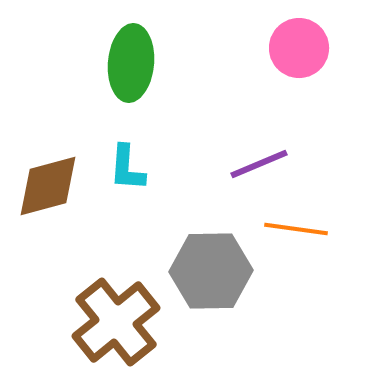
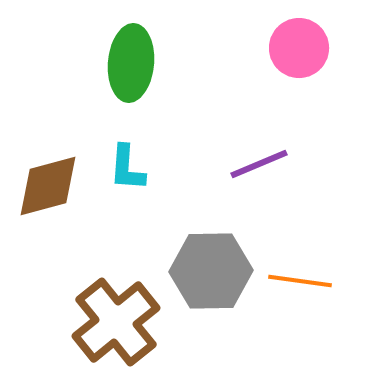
orange line: moved 4 px right, 52 px down
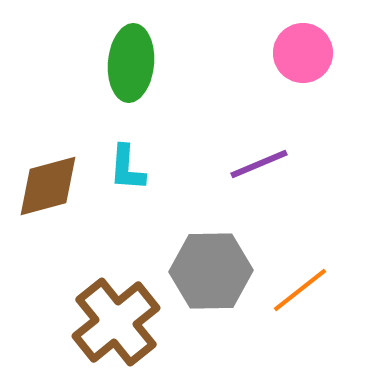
pink circle: moved 4 px right, 5 px down
orange line: moved 9 px down; rotated 46 degrees counterclockwise
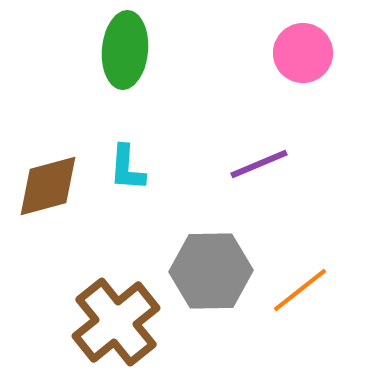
green ellipse: moved 6 px left, 13 px up
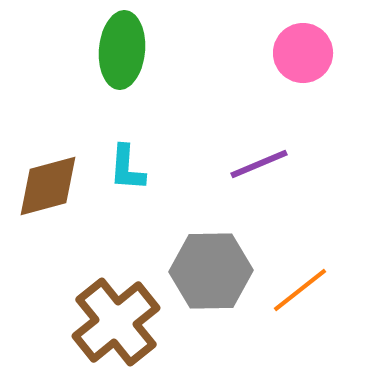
green ellipse: moved 3 px left
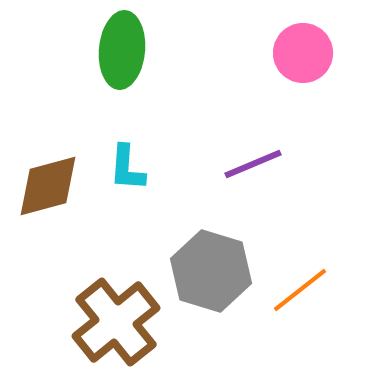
purple line: moved 6 px left
gray hexagon: rotated 18 degrees clockwise
